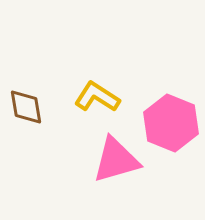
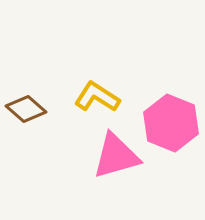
brown diamond: moved 2 px down; rotated 39 degrees counterclockwise
pink triangle: moved 4 px up
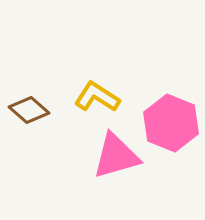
brown diamond: moved 3 px right, 1 px down
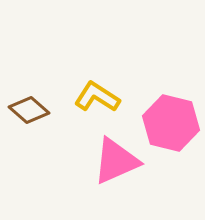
pink hexagon: rotated 8 degrees counterclockwise
pink triangle: moved 5 px down; rotated 8 degrees counterclockwise
